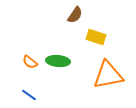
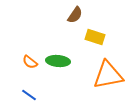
yellow rectangle: moved 1 px left
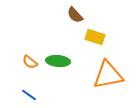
brown semicircle: rotated 102 degrees clockwise
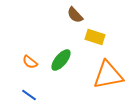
green ellipse: moved 3 px right, 1 px up; rotated 55 degrees counterclockwise
